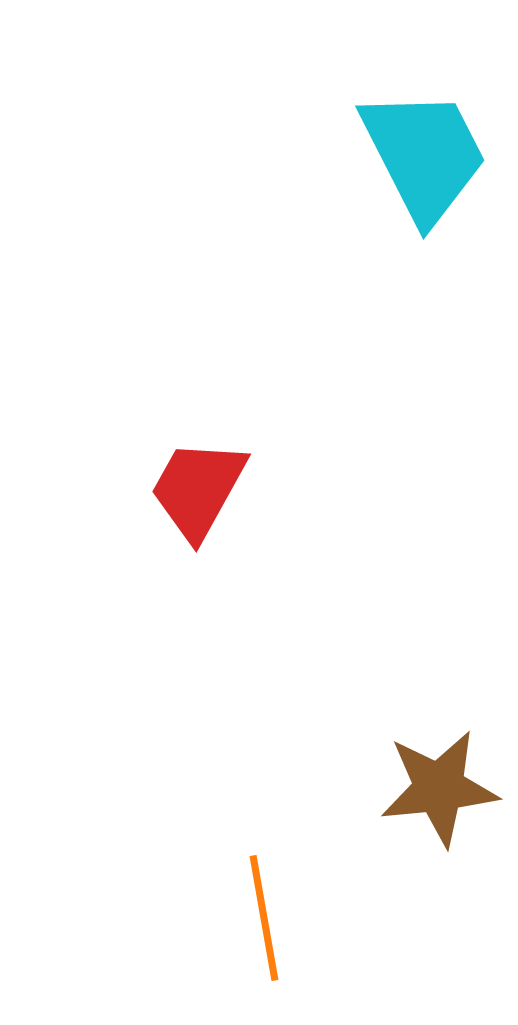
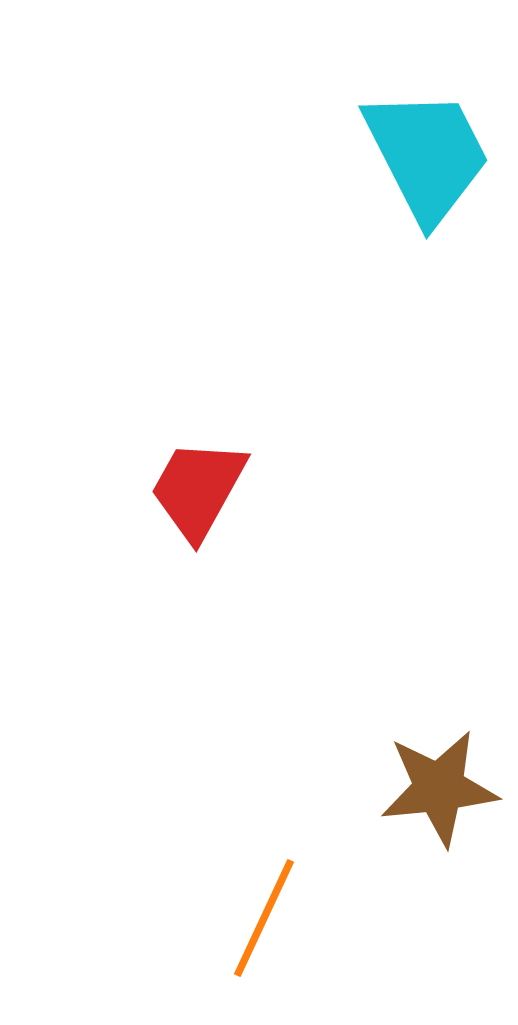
cyan trapezoid: moved 3 px right
orange line: rotated 35 degrees clockwise
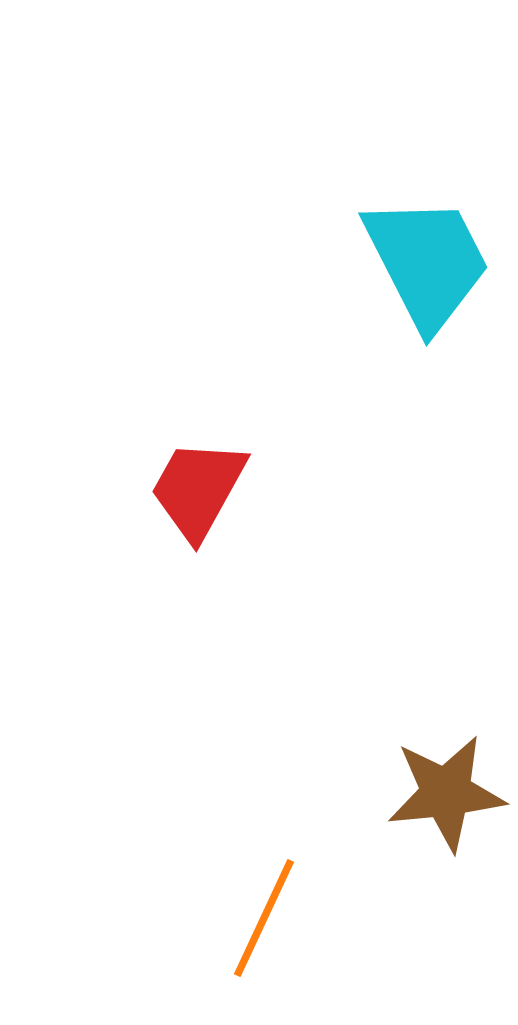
cyan trapezoid: moved 107 px down
brown star: moved 7 px right, 5 px down
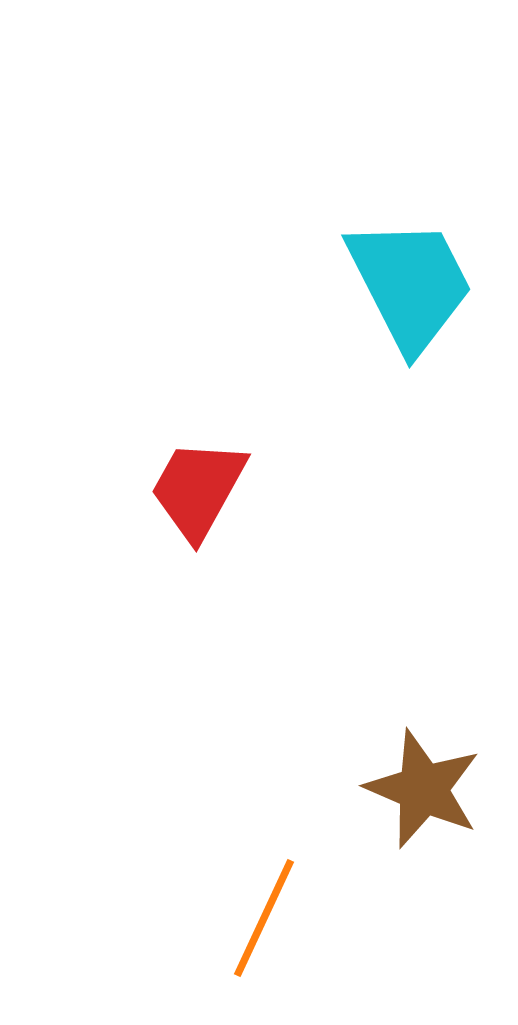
cyan trapezoid: moved 17 px left, 22 px down
brown star: moved 23 px left, 4 px up; rotated 29 degrees clockwise
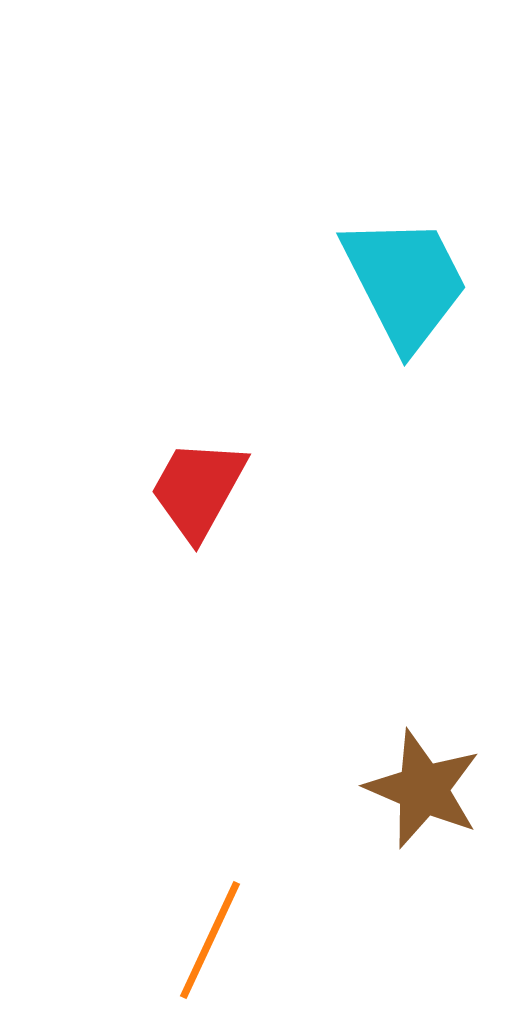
cyan trapezoid: moved 5 px left, 2 px up
orange line: moved 54 px left, 22 px down
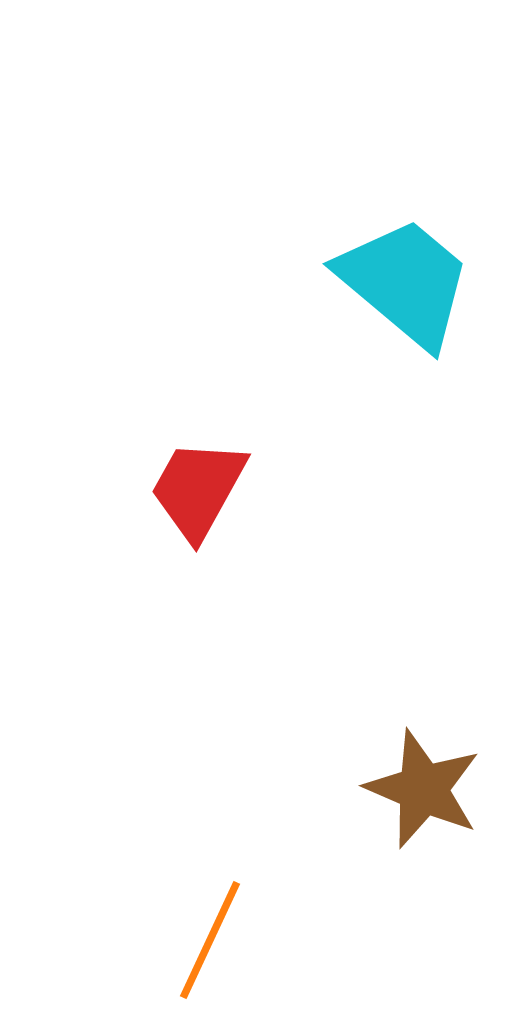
cyan trapezoid: rotated 23 degrees counterclockwise
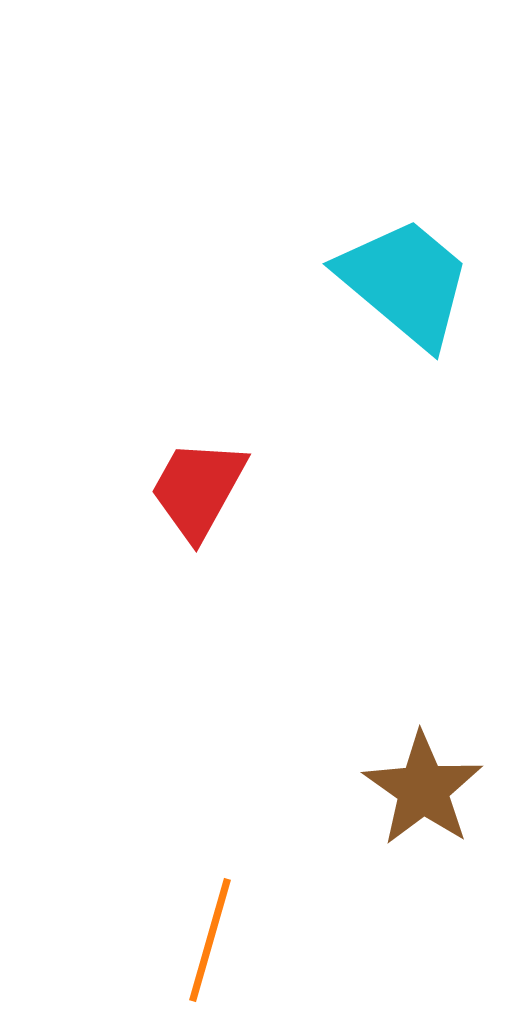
brown star: rotated 12 degrees clockwise
orange line: rotated 9 degrees counterclockwise
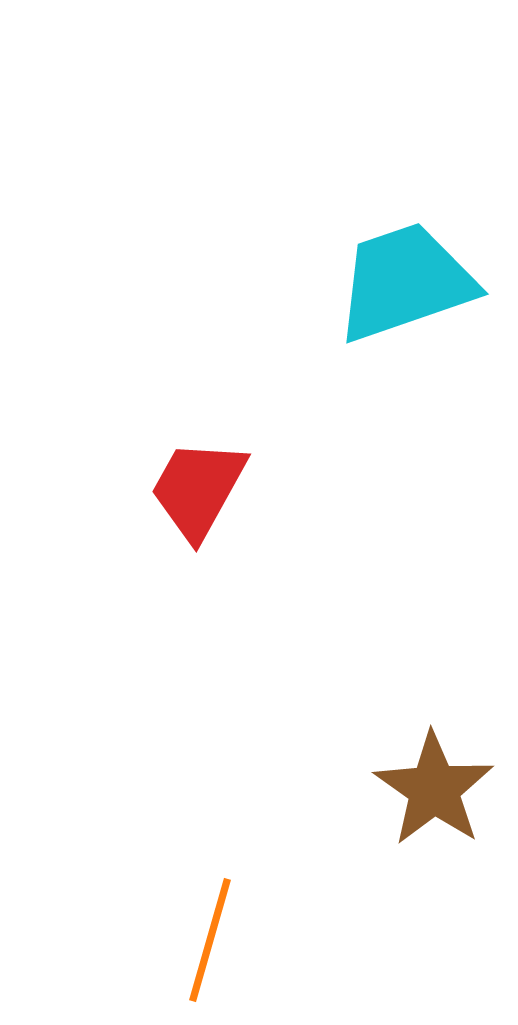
cyan trapezoid: rotated 59 degrees counterclockwise
brown star: moved 11 px right
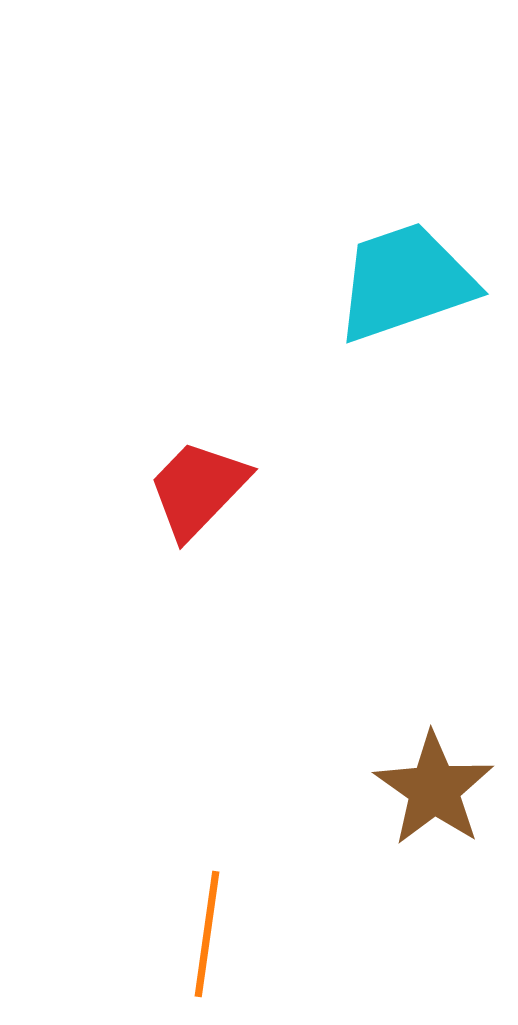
red trapezoid: rotated 15 degrees clockwise
orange line: moved 3 px left, 6 px up; rotated 8 degrees counterclockwise
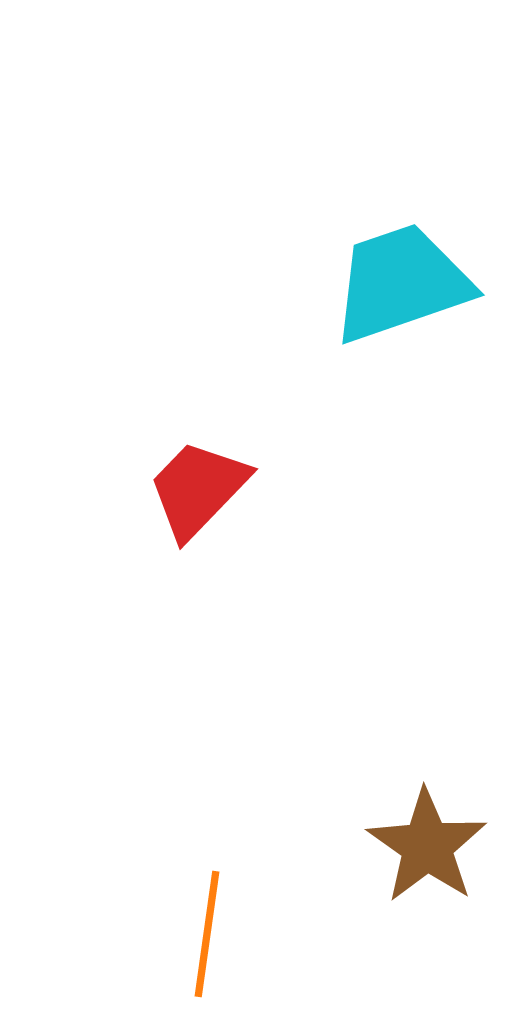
cyan trapezoid: moved 4 px left, 1 px down
brown star: moved 7 px left, 57 px down
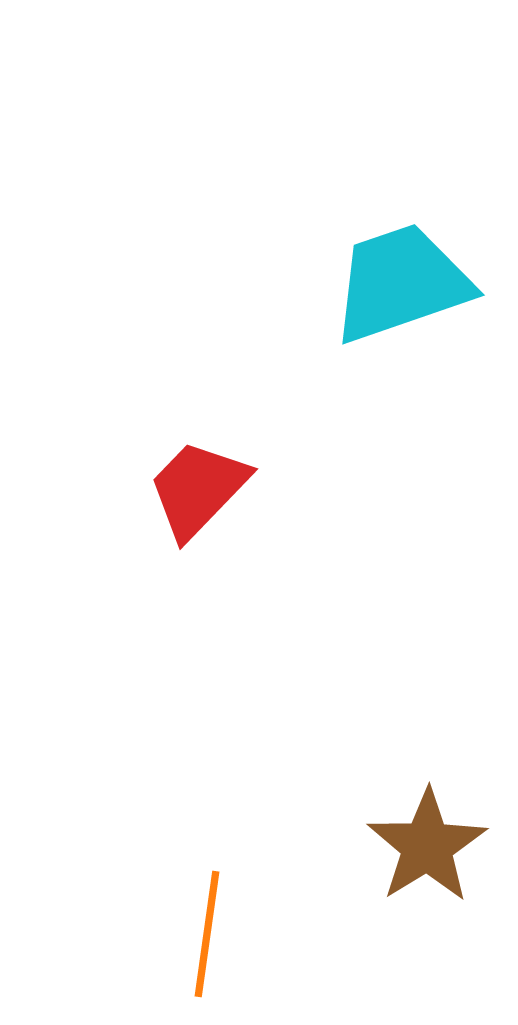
brown star: rotated 5 degrees clockwise
